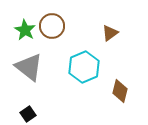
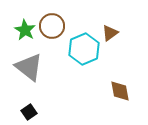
cyan hexagon: moved 18 px up
brown diamond: rotated 25 degrees counterclockwise
black square: moved 1 px right, 2 px up
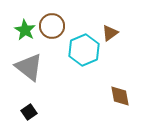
cyan hexagon: moved 1 px down
brown diamond: moved 5 px down
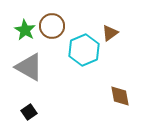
gray triangle: rotated 8 degrees counterclockwise
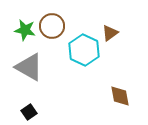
green star: rotated 20 degrees counterclockwise
cyan hexagon: rotated 12 degrees counterclockwise
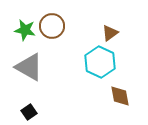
cyan hexagon: moved 16 px right, 12 px down
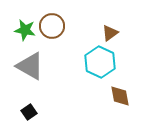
gray triangle: moved 1 px right, 1 px up
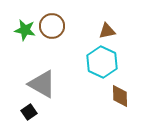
brown triangle: moved 3 px left, 2 px up; rotated 24 degrees clockwise
cyan hexagon: moved 2 px right
gray triangle: moved 12 px right, 18 px down
brown diamond: rotated 10 degrees clockwise
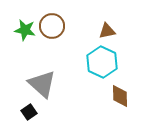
gray triangle: rotated 12 degrees clockwise
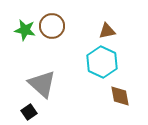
brown diamond: rotated 10 degrees counterclockwise
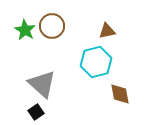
green star: rotated 20 degrees clockwise
cyan hexagon: moved 6 px left; rotated 20 degrees clockwise
brown diamond: moved 2 px up
black square: moved 7 px right
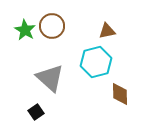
gray triangle: moved 8 px right, 6 px up
brown diamond: rotated 10 degrees clockwise
